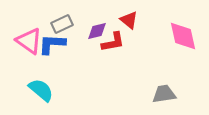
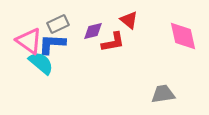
gray rectangle: moved 4 px left
purple diamond: moved 4 px left
cyan semicircle: moved 27 px up
gray trapezoid: moved 1 px left
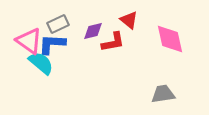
pink diamond: moved 13 px left, 3 px down
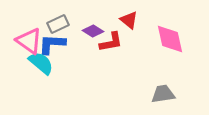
purple diamond: rotated 45 degrees clockwise
red L-shape: moved 2 px left
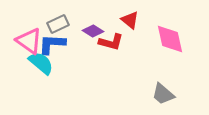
red triangle: moved 1 px right
red L-shape: rotated 25 degrees clockwise
gray trapezoid: rotated 130 degrees counterclockwise
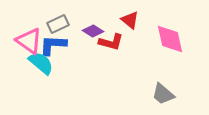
blue L-shape: moved 1 px right, 1 px down
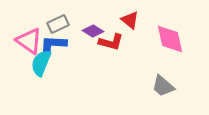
cyan semicircle: rotated 108 degrees counterclockwise
gray trapezoid: moved 8 px up
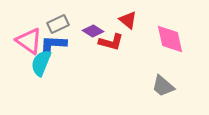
red triangle: moved 2 px left
